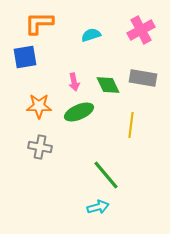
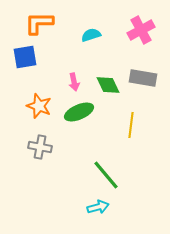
orange star: rotated 20 degrees clockwise
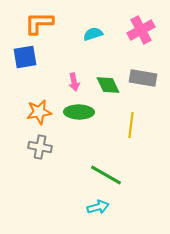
cyan semicircle: moved 2 px right, 1 px up
orange star: moved 6 px down; rotated 30 degrees counterclockwise
green ellipse: rotated 24 degrees clockwise
green line: rotated 20 degrees counterclockwise
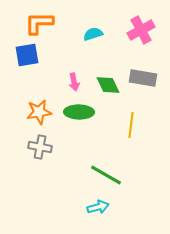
blue square: moved 2 px right, 2 px up
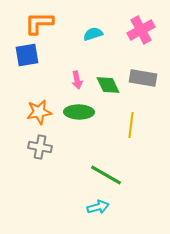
pink arrow: moved 3 px right, 2 px up
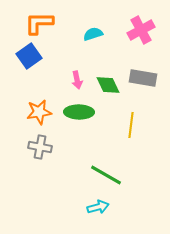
blue square: moved 2 px right, 1 px down; rotated 25 degrees counterclockwise
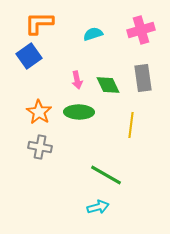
pink cross: rotated 12 degrees clockwise
gray rectangle: rotated 72 degrees clockwise
orange star: rotated 30 degrees counterclockwise
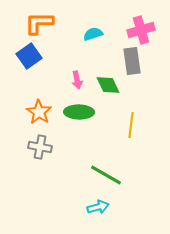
gray rectangle: moved 11 px left, 17 px up
